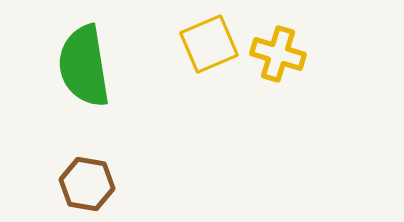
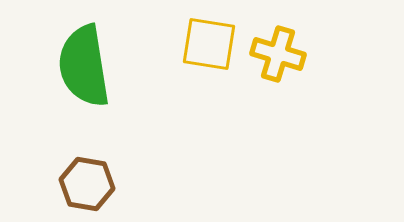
yellow square: rotated 32 degrees clockwise
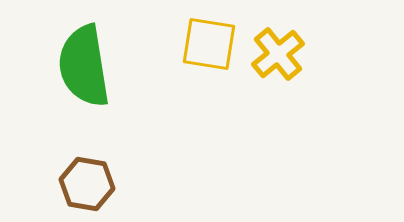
yellow cross: rotated 34 degrees clockwise
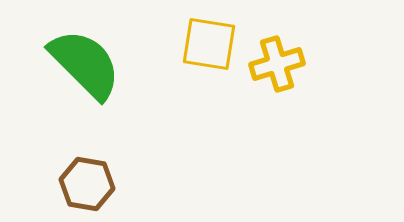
yellow cross: moved 1 px left, 10 px down; rotated 22 degrees clockwise
green semicircle: moved 1 px right, 2 px up; rotated 144 degrees clockwise
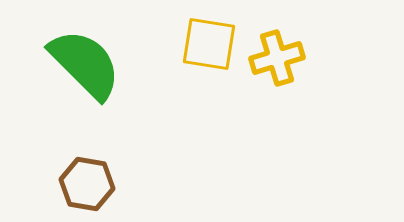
yellow cross: moved 6 px up
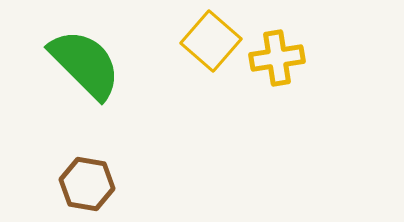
yellow square: moved 2 px right, 3 px up; rotated 32 degrees clockwise
yellow cross: rotated 8 degrees clockwise
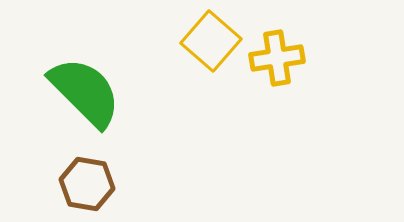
green semicircle: moved 28 px down
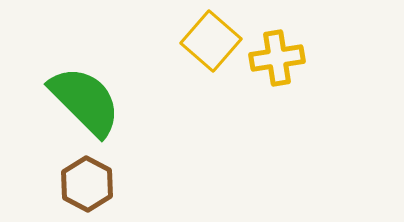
green semicircle: moved 9 px down
brown hexagon: rotated 18 degrees clockwise
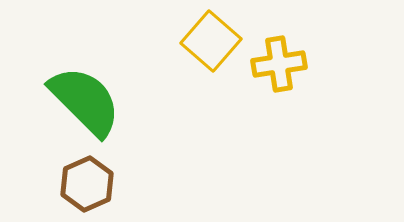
yellow cross: moved 2 px right, 6 px down
brown hexagon: rotated 8 degrees clockwise
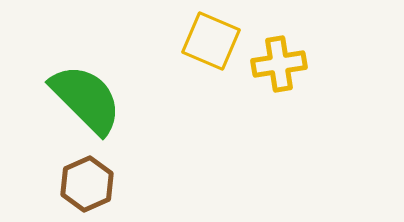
yellow square: rotated 18 degrees counterclockwise
green semicircle: moved 1 px right, 2 px up
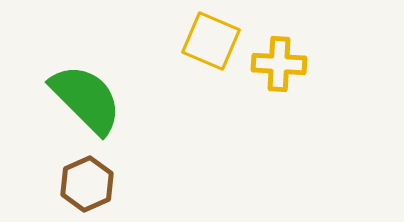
yellow cross: rotated 12 degrees clockwise
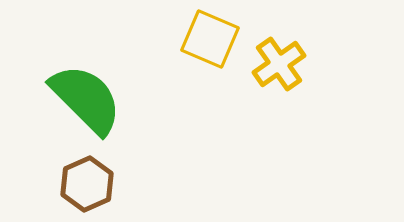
yellow square: moved 1 px left, 2 px up
yellow cross: rotated 38 degrees counterclockwise
